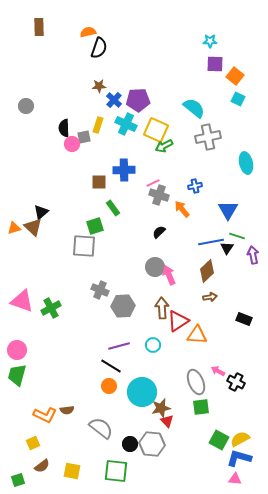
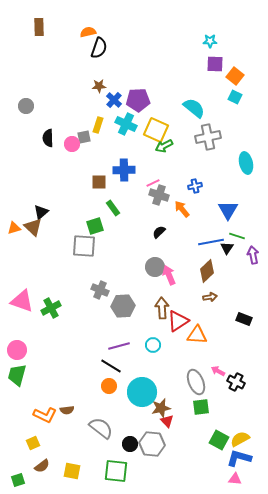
cyan square at (238, 99): moved 3 px left, 2 px up
black semicircle at (64, 128): moved 16 px left, 10 px down
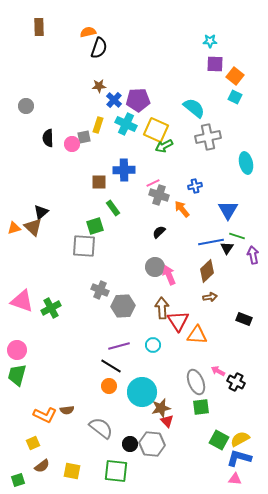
red triangle at (178, 321): rotated 30 degrees counterclockwise
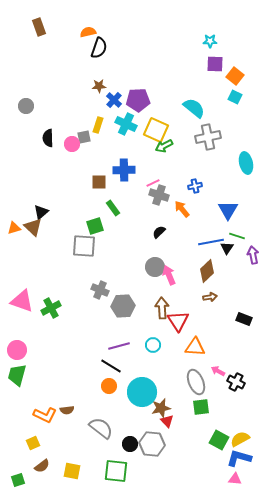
brown rectangle at (39, 27): rotated 18 degrees counterclockwise
orange triangle at (197, 335): moved 2 px left, 12 px down
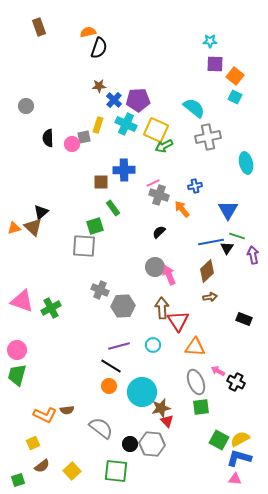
brown square at (99, 182): moved 2 px right
yellow square at (72, 471): rotated 36 degrees clockwise
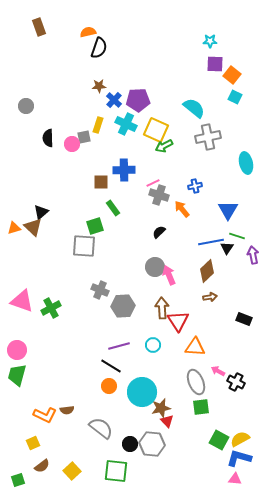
orange square at (235, 76): moved 3 px left, 1 px up
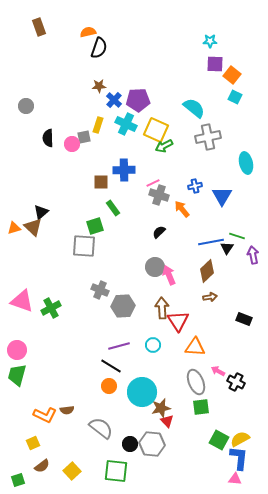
blue triangle at (228, 210): moved 6 px left, 14 px up
blue L-shape at (239, 458): rotated 80 degrees clockwise
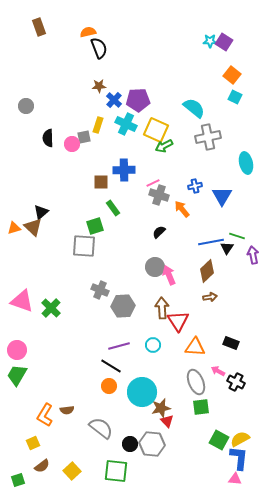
black semicircle at (99, 48): rotated 40 degrees counterclockwise
purple square at (215, 64): moved 9 px right, 22 px up; rotated 30 degrees clockwise
green cross at (51, 308): rotated 18 degrees counterclockwise
black rectangle at (244, 319): moved 13 px left, 24 px down
green trapezoid at (17, 375): rotated 15 degrees clockwise
orange L-shape at (45, 415): rotated 95 degrees clockwise
